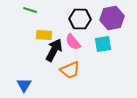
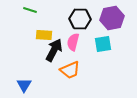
pink semicircle: rotated 54 degrees clockwise
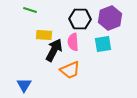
purple hexagon: moved 2 px left; rotated 10 degrees counterclockwise
pink semicircle: rotated 18 degrees counterclockwise
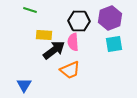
black hexagon: moved 1 px left, 2 px down
cyan square: moved 11 px right
black arrow: rotated 25 degrees clockwise
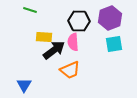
yellow rectangle: moved 2 px down
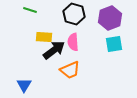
black hexagon: moved 5 px left, 7 px up; rotated 15 degrees clockwise
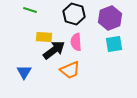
pink semicircle: moved 3 px right
blue triangle: moved 13 px up
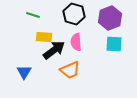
green line: moved 3 px right, 5 px down
cyan square: rotated 12 degrees clockwise
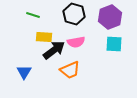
purple hexagon: moved 1 px up
pink semicircle: rotated 96 degrees counterclockwise
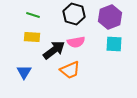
yellow rectangle: moved 12 px left
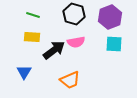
orange trapezoid: moved 10 px down
